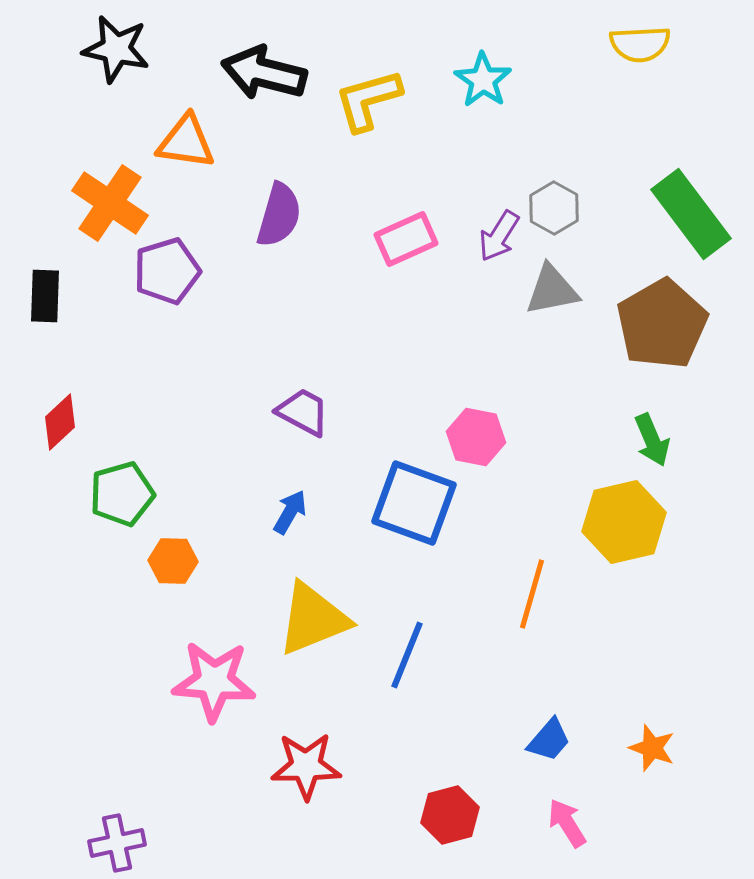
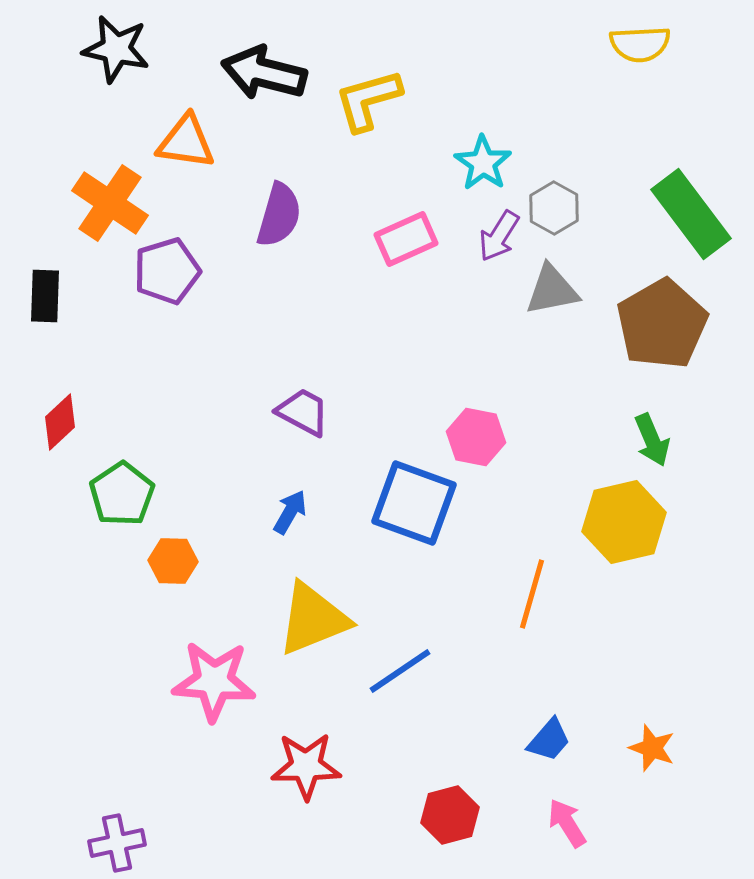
cyan star: moved 83 px down
green pentagon: rotated 18 degrees counterclockwise
blue line: moved 7 px left, 16 px down; rotated 34 degrees clockwise
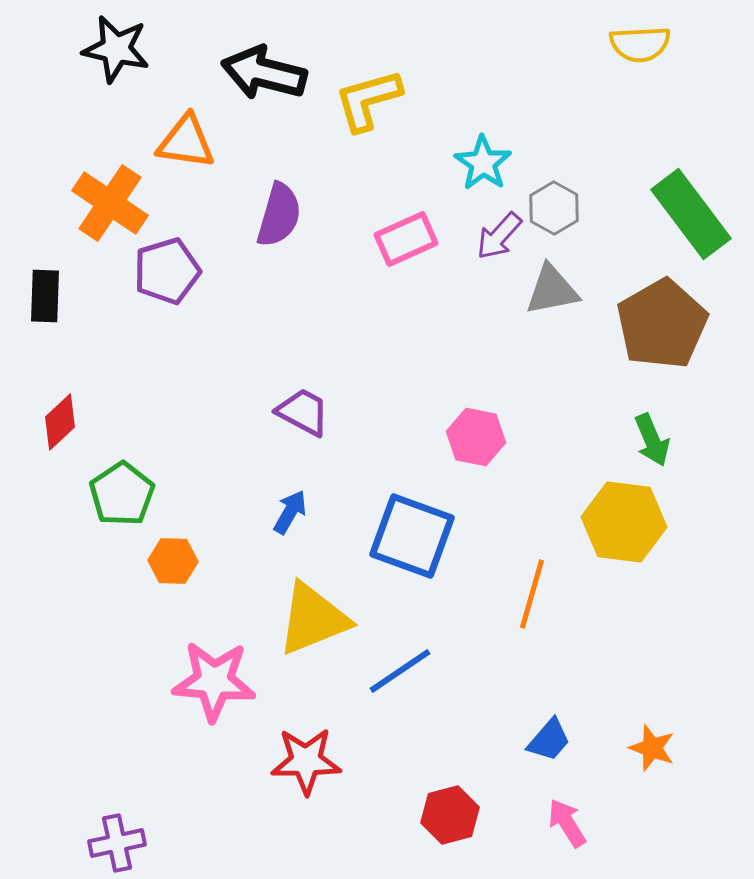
purple arrow: rotated 10 degrees clockwise
blue square: moved 2 px left, 33 px down
yellow hexagon: rotated 20 degrees clockwise
red star: moved 5 px up
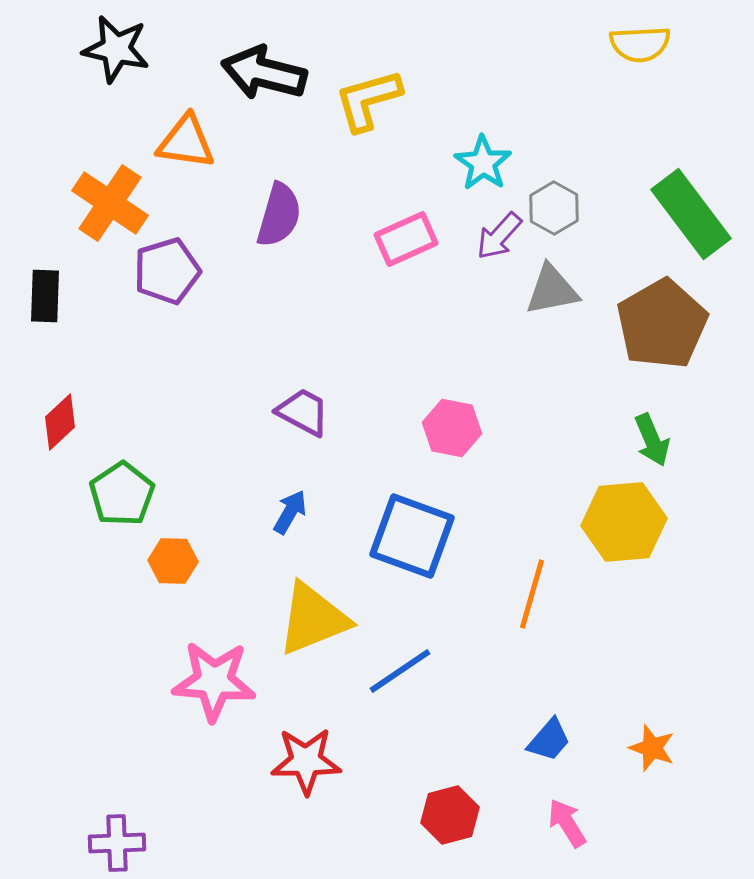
pink hexagon: moved 24 px left, 9 px up
yellow hexagon: rotated 12 degrees counterclockwise
purple cross: rotated 10 degrees clockwise
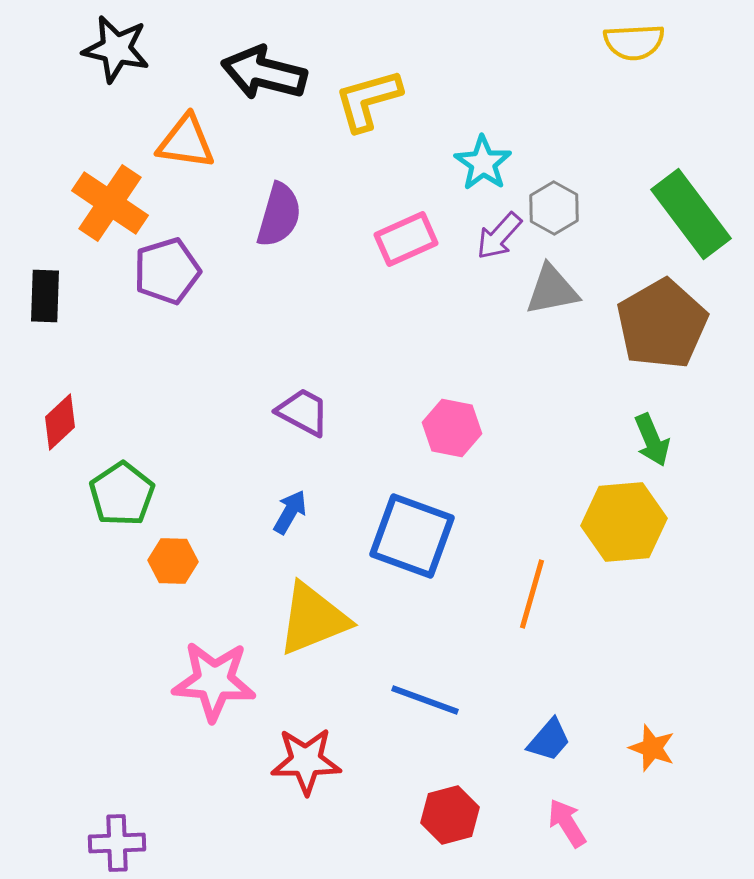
yellow semicircle: moved 6 px left, 2 px up
blue line: moved 25 px right, 29 px down; rotated 54 degrees clockwise
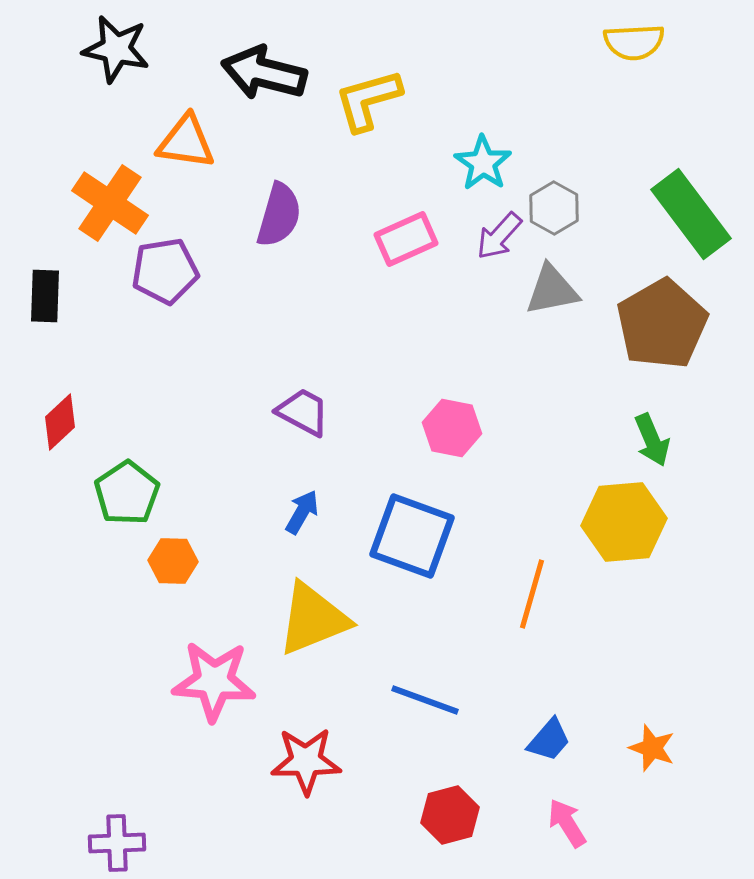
purple pentagon: moved 2 px left; rotated 8 degrees clockwise
green pentagon: moved 5 px right, 1 px up
blue arrow: moved 12 px right
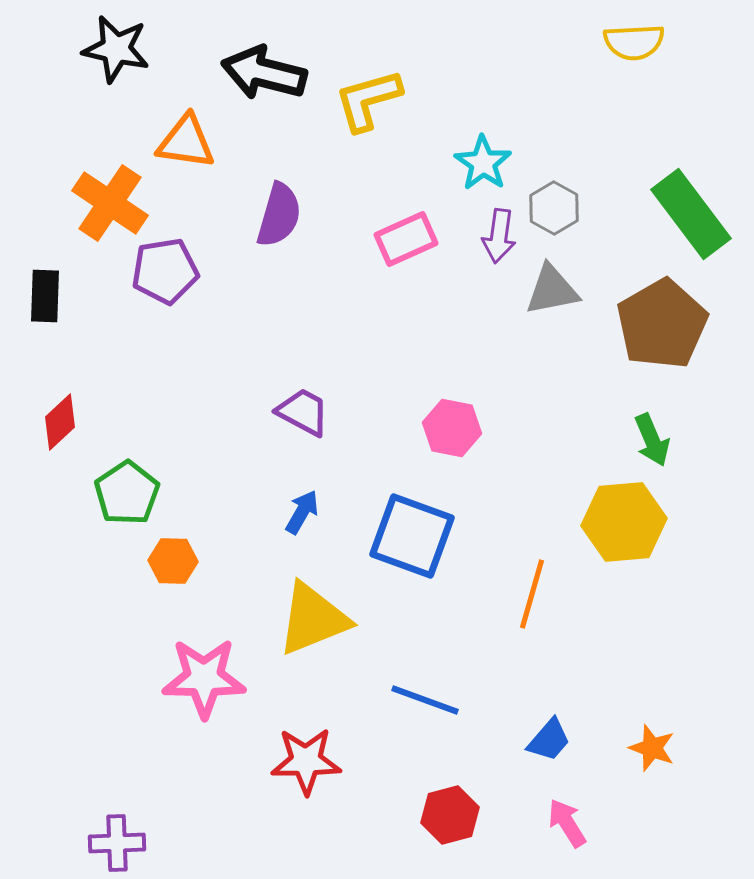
purple arrow: rotated 34 degrees counterclockwise
pink star: moved 10 px left, 3 px up; rotated 4 degrees counterclockwise
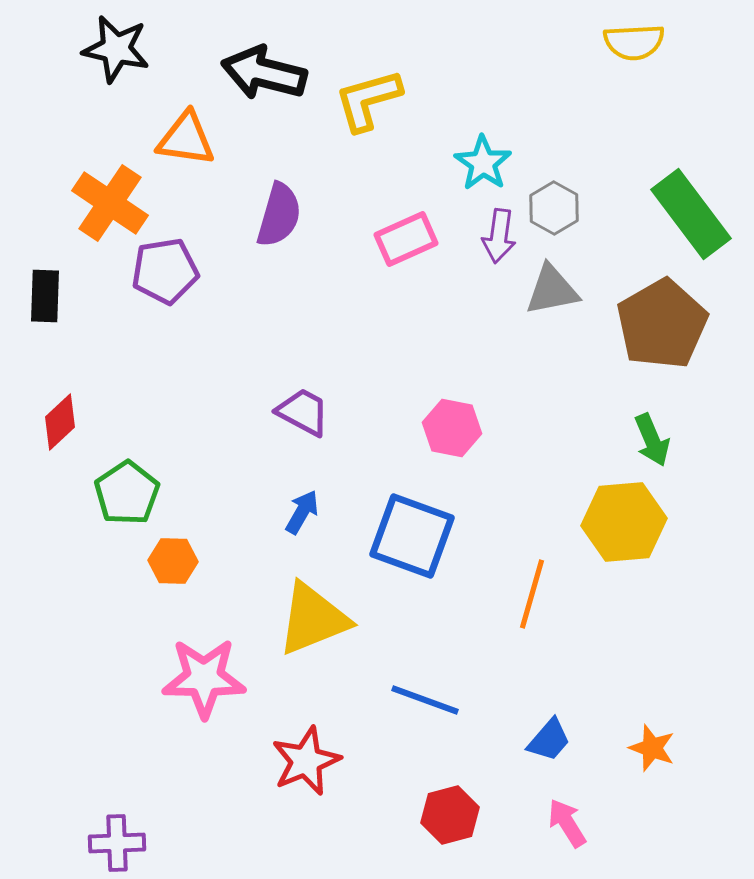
orange triangle: moved 3 px up
red star: rotated 22 degrees counterclockwise
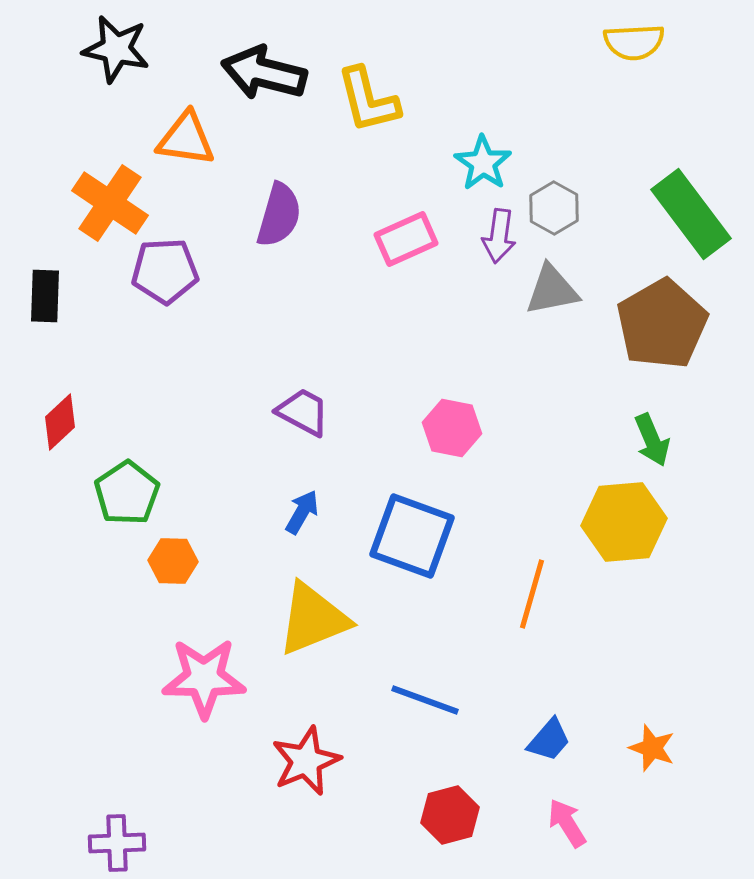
yellow L-shape: rotated 88 degrees counterclockwise
purple pentagon: rotated 6 degrees clockwise
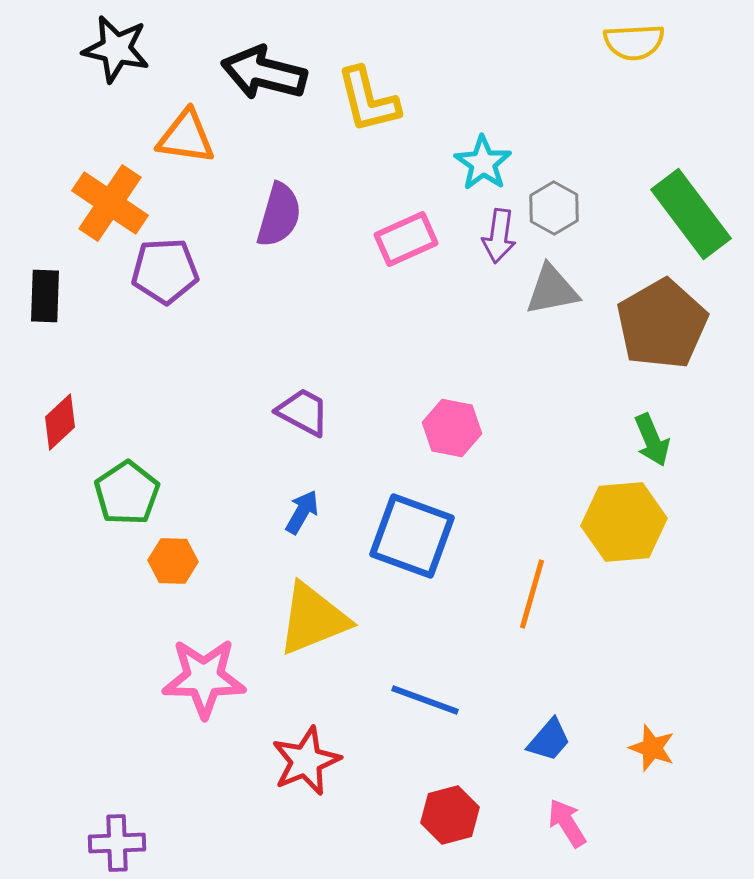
orange triangle: moved 2 px up
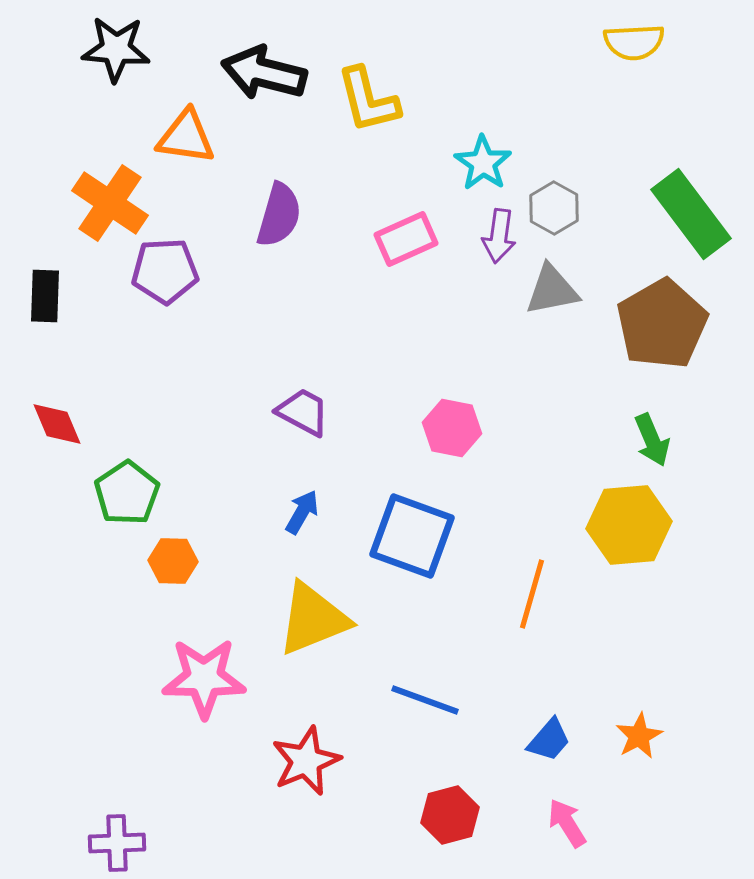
black star: rotated 8 degrees counterclockwise
red diamond: moved 3 px left, 2 px down; rotated 70 degrees counterclockwise
yellow hexagon: moved 5 px right, 3 px down
orange star: moved 13 px left, 12 px up; rotated 24 degrees clockwise
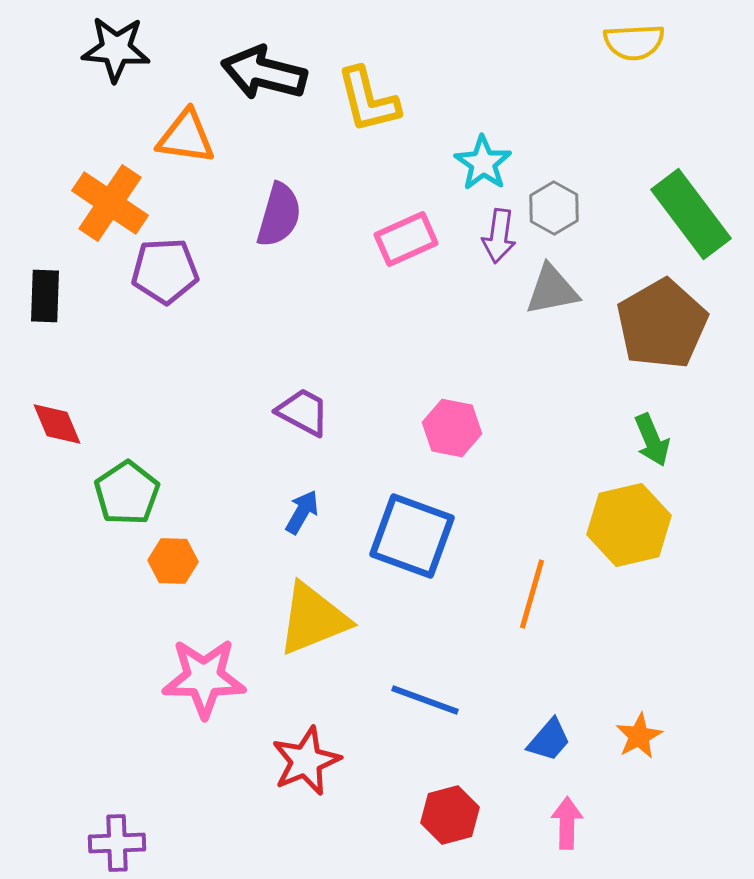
yellow hexagon: rotated 8 degrees counterclockwise
pink arrow: rotated 33 degrees clockwise
